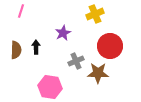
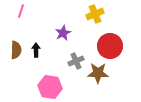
black arrow: moved 3 px down
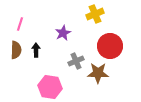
pink line: moved 1 px left, 13 px down
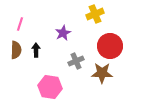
brown star: moved 4 px right
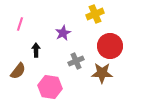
brown semicircle: moved 2 px right, 21 px down; rotated 36 degrees clockwise
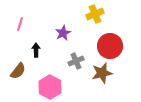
brown star: rotated 15 degrees counterclockwise
pink hexagon: rotated 20 degrees clockwise
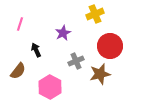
black arrow: rotated 24 degrees counterclockwise
brown star: moved 2 px left, 1 px down
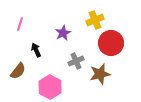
yellow cross: moved 6 px down
red circle: moved 1 px right, 3 px up
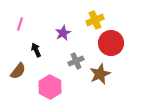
brown star: rotated 10 degrees counterclockwise
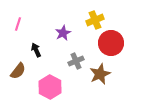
pink line: moved 2 px left
